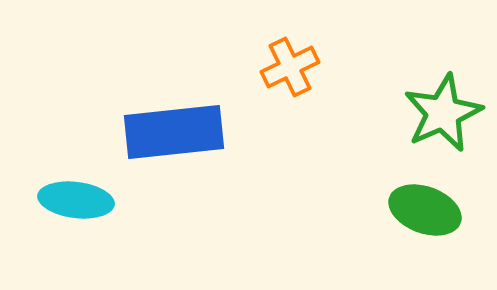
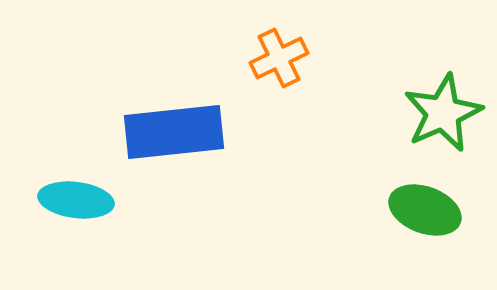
orange cross: moved 11 px left, 9 px up
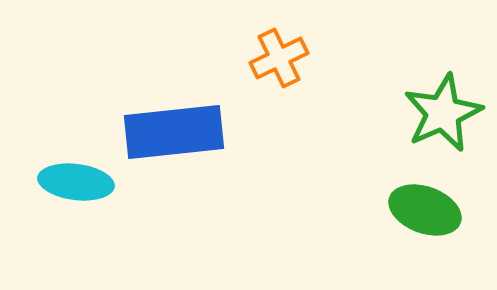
cyan ellipse: moved 18 px up
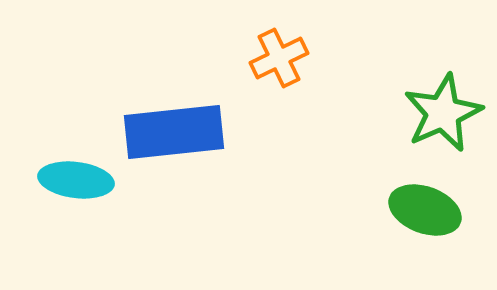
cyan ellipse: moved 2 px up
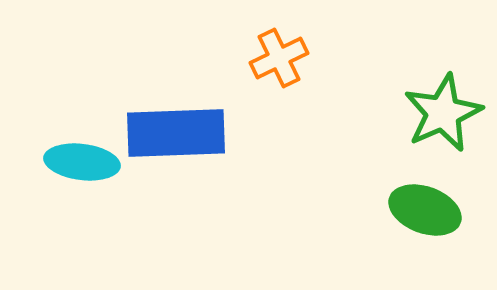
blue rectangle: moved 2 px right, 1 px down; rotated 4 degrees clockwise
cyan ellipse: moved 6 px right, 18 px up
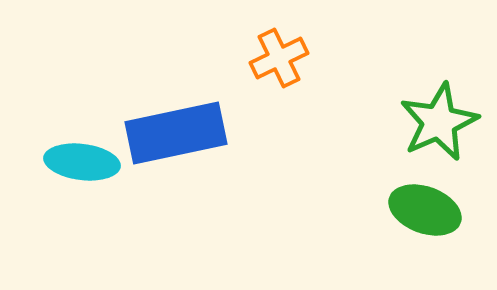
green star: moved 4 px left, 9 px down
blue rectangle: rotated 10 degrees counterclockwise
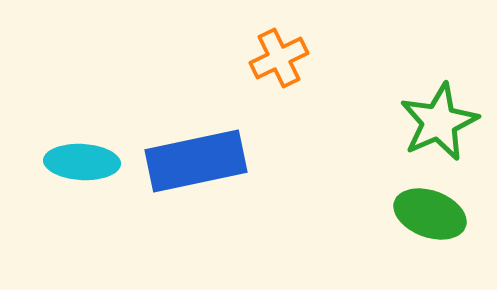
blue rectangle: moved 20 px right, 28 px down
cyan ellipse: rotated 4 degrees counterclockwise
green ellipse: moved 5 px right, 4 px down
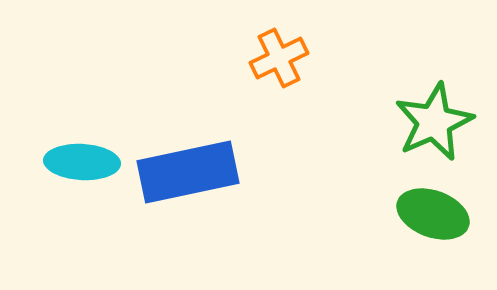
green star: moved 5 px left
blue rectangle: moved 8 px left, 11 px down
green ellipse: moved 3 px right
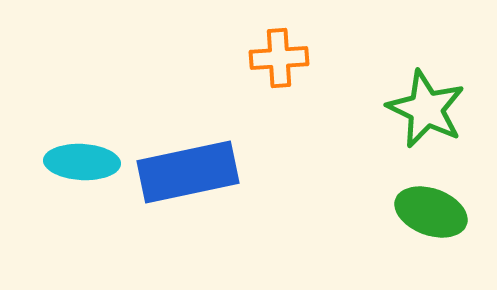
orange cross: rotated 22 degrees clockwise
green star: moved 8 px left, 13 px up; rotated 22 degrees counterclockwise
green ellipse: moved 2 px left, 2 px up
